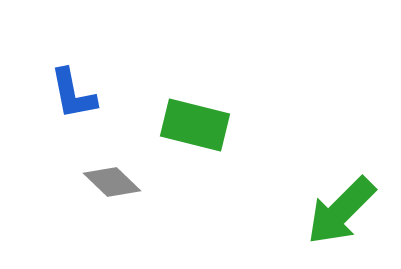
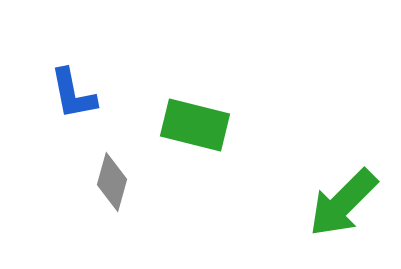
gray diamond: rotated 62 degrees clockwise
green arrow: moved 2 px right, 8 px up
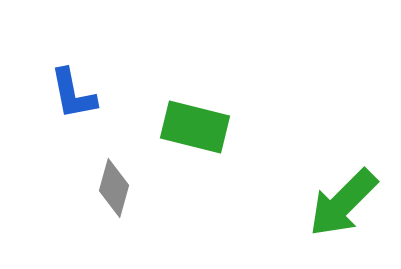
green rectangle: moved 2 px down
gray diamond: moved 2 px right, 6 px down
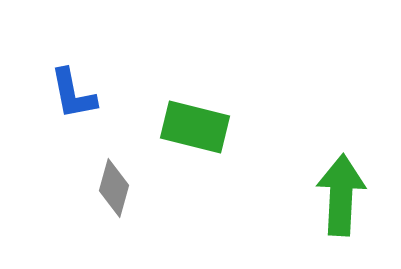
green arrow: moved 2 px left, 8 px up; rotated 138 degrees clockwise
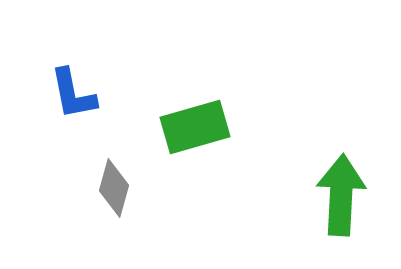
green rectangle: rotated 30 degrees counterclockwise
